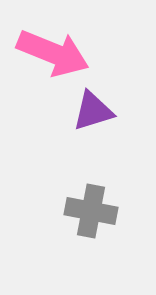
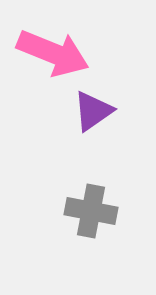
purple triangle: rotated 18 degrees counterclockwise
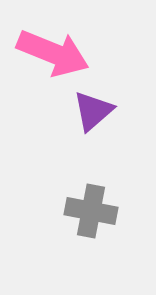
purple triangle: rotated 6 degrees counterclockwise
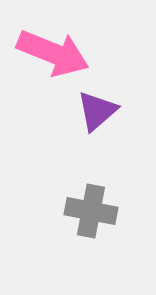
purple triangle: moved 4 px right
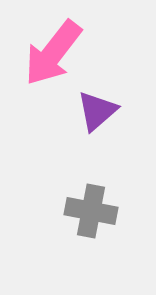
pink arrow: rotated 106 degrees clockwise
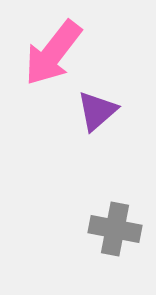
gray cross: moved 24 px right, 18 px down
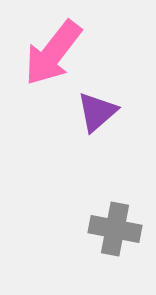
purple triangle: moved 1 px down
